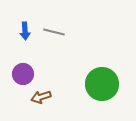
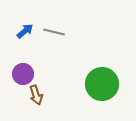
blue arrow: rotated 126 degrees counterclockwise
brown arrow: moved 5 px left, 2 px up; rotated 90 degrees counterclockwise
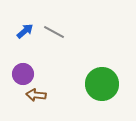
gray line: rotated 15 degrees clockwise
brown arrow: rotated 114 degrees clockwise
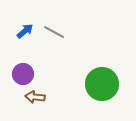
brown arrow: moved 1 px left, 2 px down
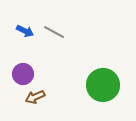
blue arrow: rotated 66 degrees clockwise
green circle: moved 1 px right, 1 px down
brown arrow: rotated 30 degrees counterclockwise
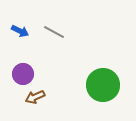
blue arrow: moved 5 px left
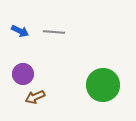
gray line: rotated 25 degrees counterclockwise
